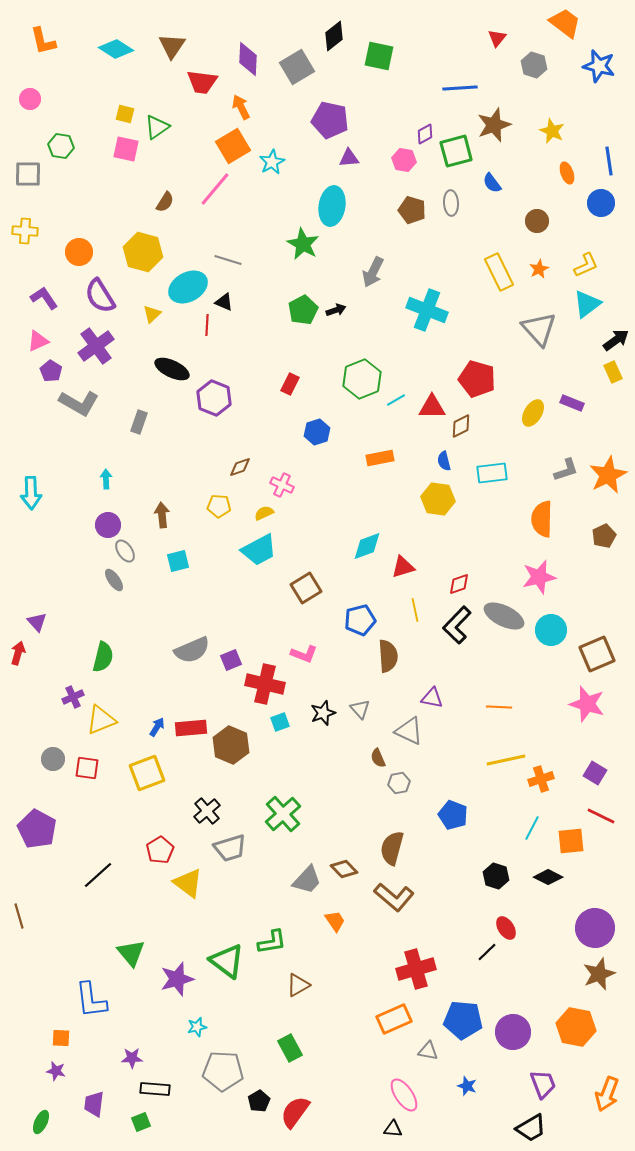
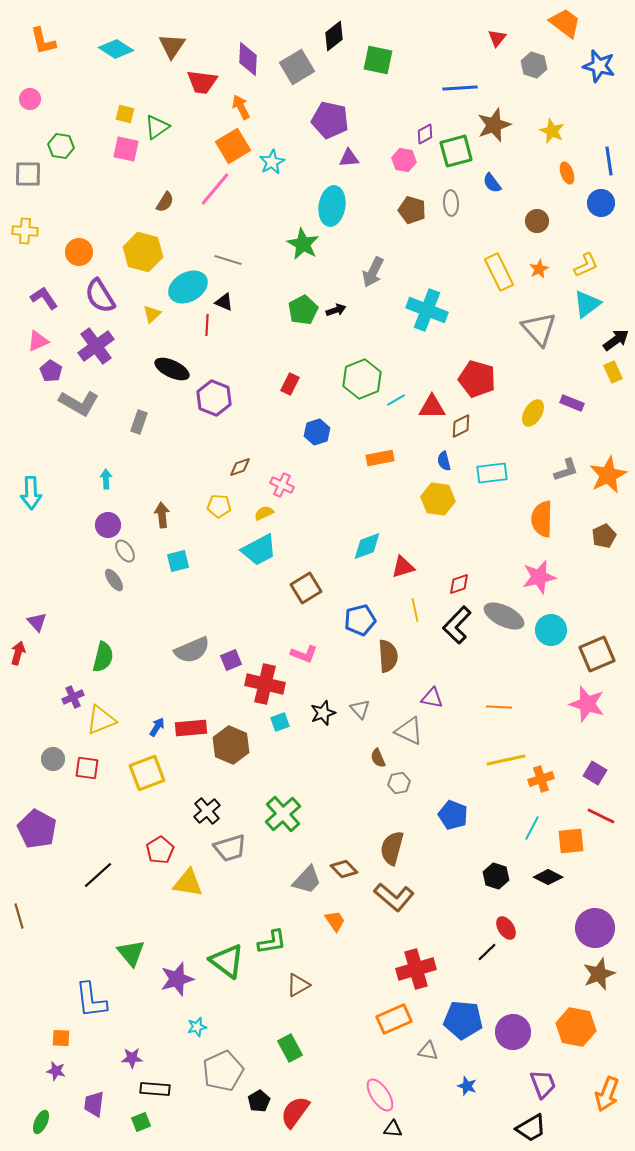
green square at (379, 56): moved 1 px left, 4 px down
yellow triangle at (188, 883): rotated 28 degrees counterclockwise
gray pentagon at (223, 1071): rotated 27 degrees counterclockwise
pink ellipse at (404, 1095): moved 24 px left
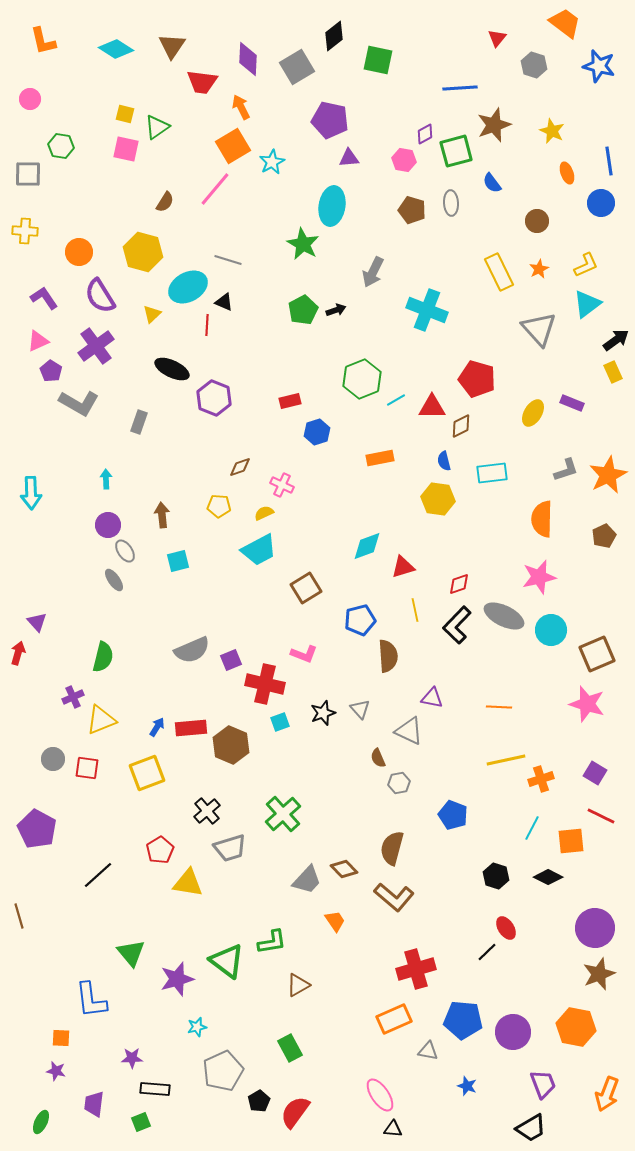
red rectangle at (290, 384): moved 17 px down; rotated 50 degrees clockwise
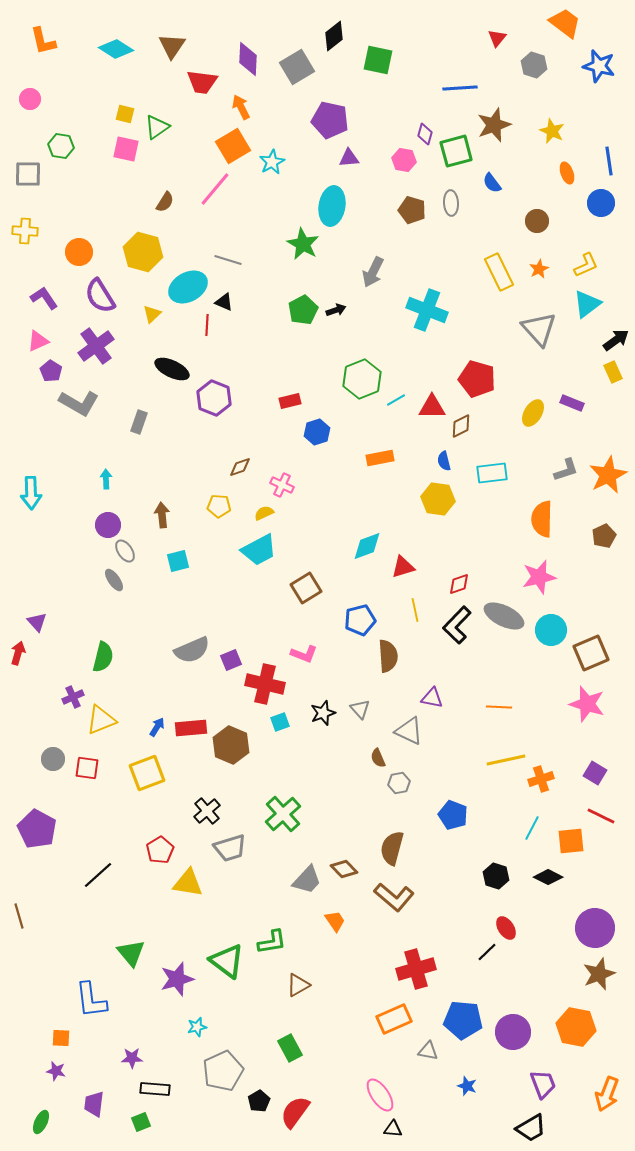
purple diamond at (425, 134): rotated 45 degrees counterclockwise
brown square at (597, 654): moved 6 px left, 1 px up
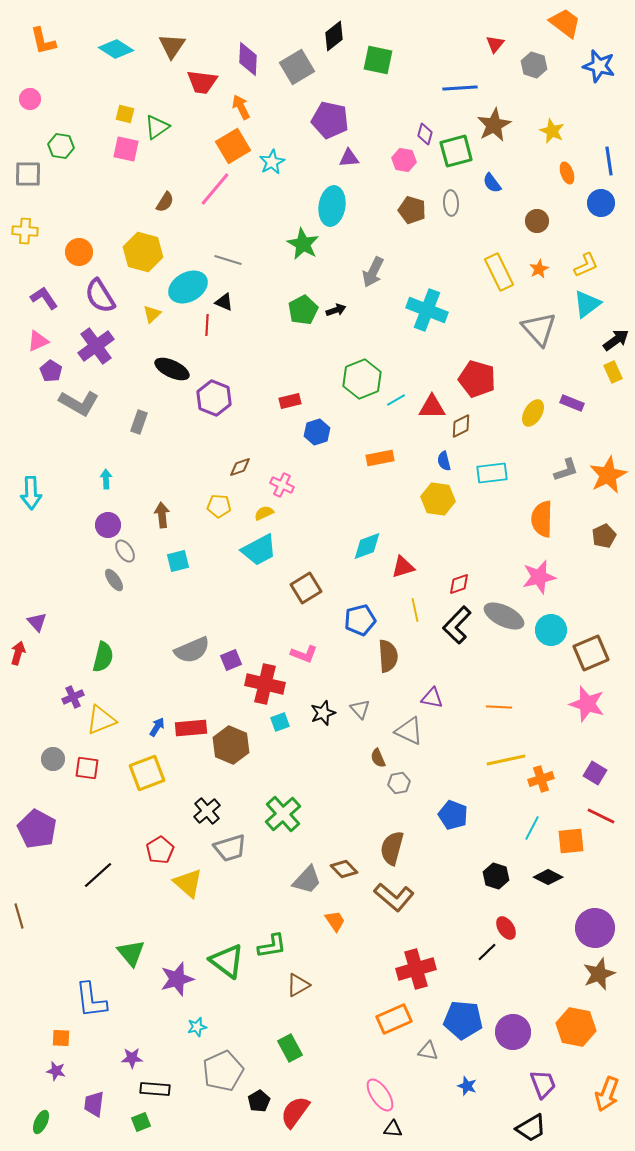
red triangle at (497, 38): moved 2 px left, 6 px down
brown star at (494, 125): rotated 8 degrees counterclockwise
yellow triangle at (188, 883): rotated 32 degrees clockwise
green L-shape at (272, 942): moved 4 px down
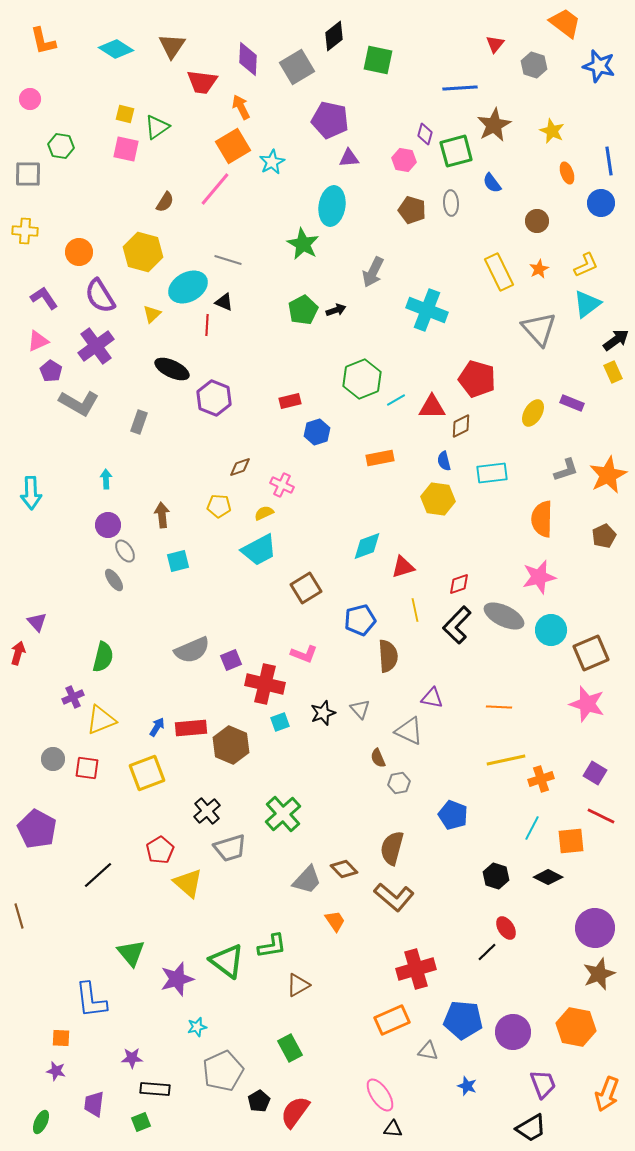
orange rectangle at (394, 1019): moved 2 px left, 1 px down
